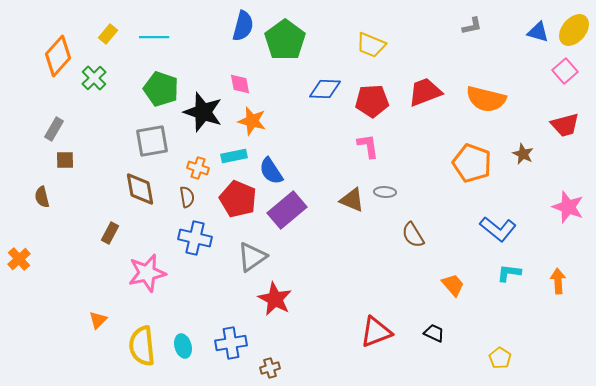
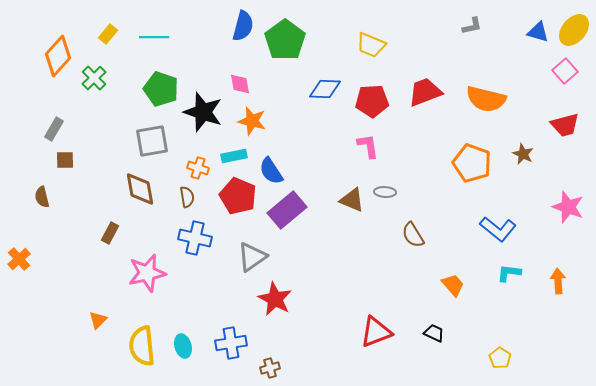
red pentagon at (238, 199): moved 3 px up
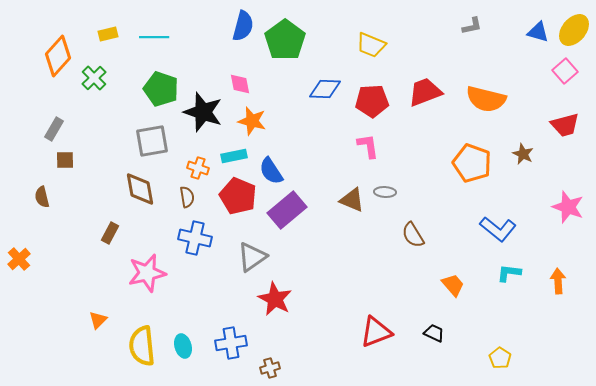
yellow rectangle at (108, 34): rotated 36 degrees clockwise
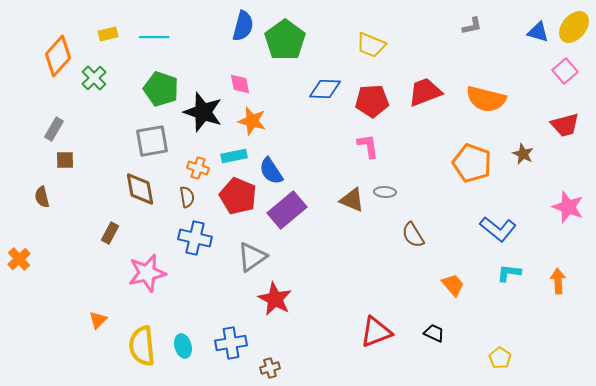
yellow ellipse at (574, 30): moved 3 px up
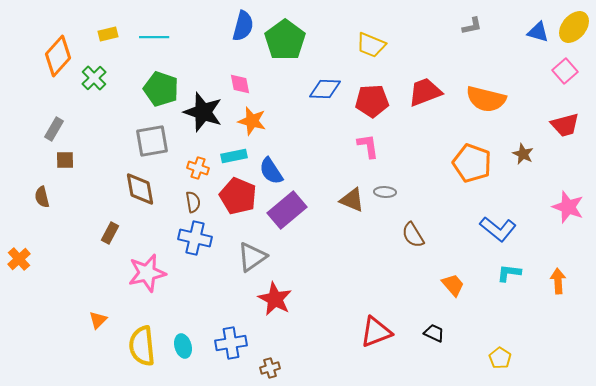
brown semicircle at (187, 197): moved 6 px right, 5 px down
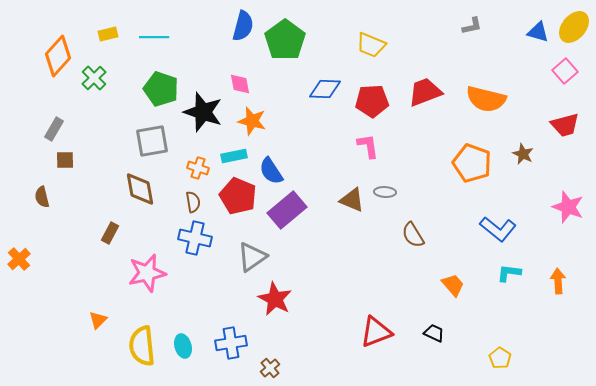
brown cross at (270, 368): rotated 24 degrees counterclockwise
